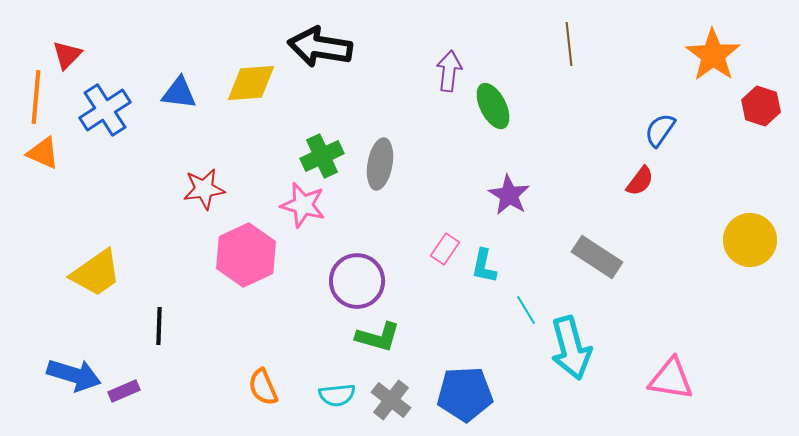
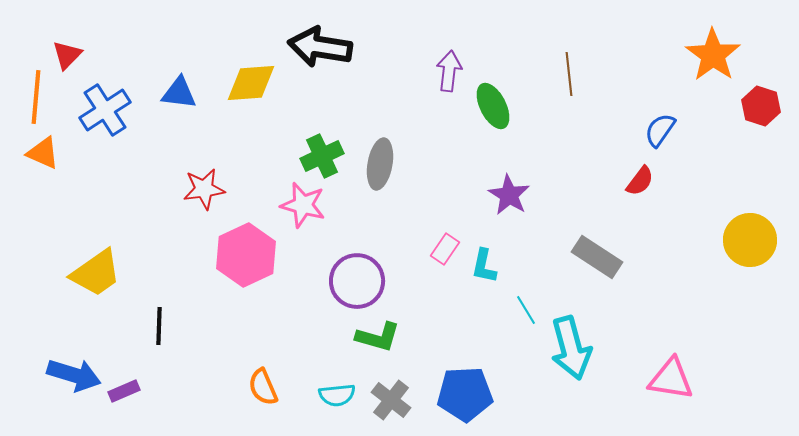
brown line: moved 30 px down
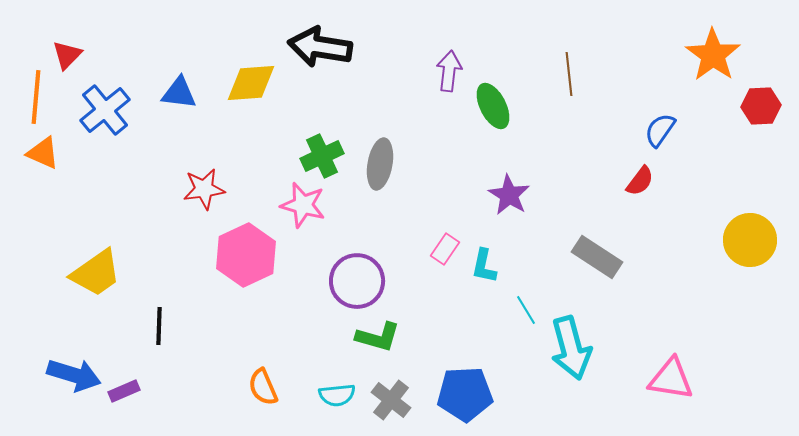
red hexagon: rotated 21 degrees counterclockwise
blue cross: rotated 6 degrees counterclockwise
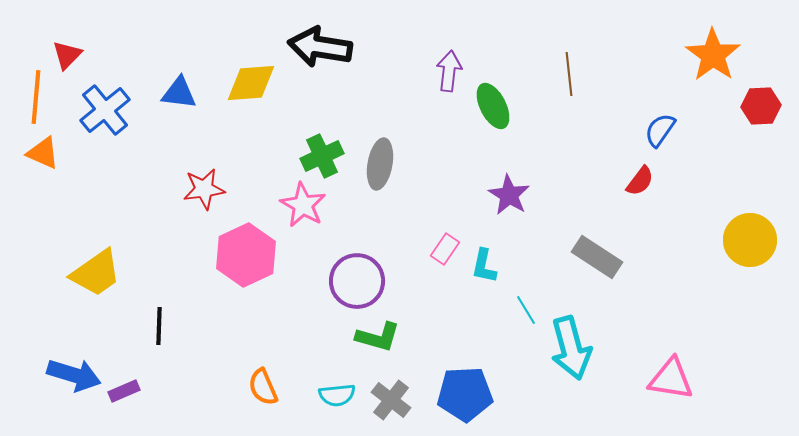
pink star: rotated 15 degrees clockwise
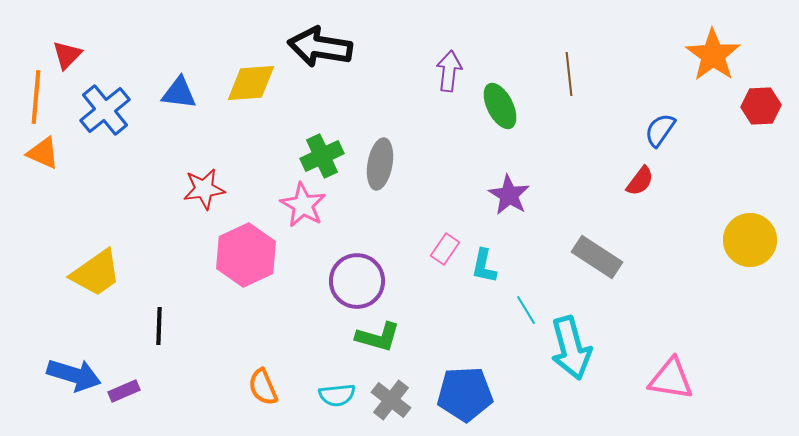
green ellipse: moved 7 px right
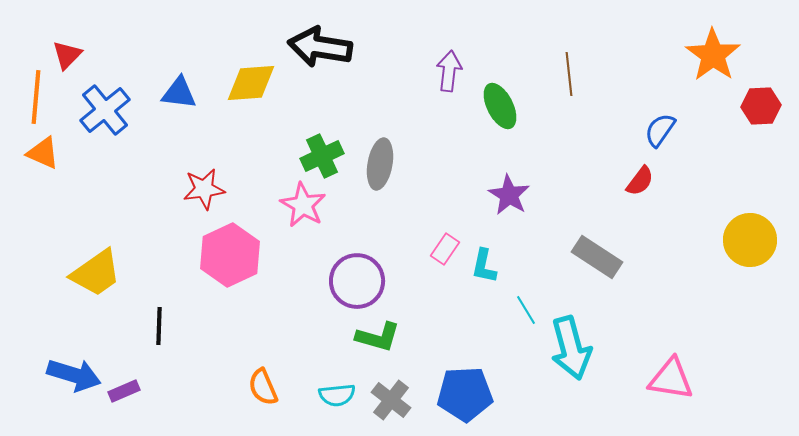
pink hexagon: moved 16 px left
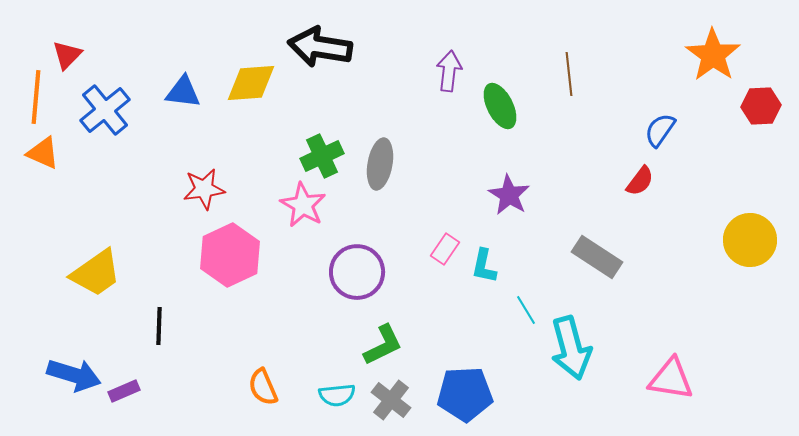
blue triangle: moved 4 px right, 1 px up
purple circle: moved 9 px up
green L-shape: moved 5 px right, 8 px down; rotated 42 degrees counterclockwise
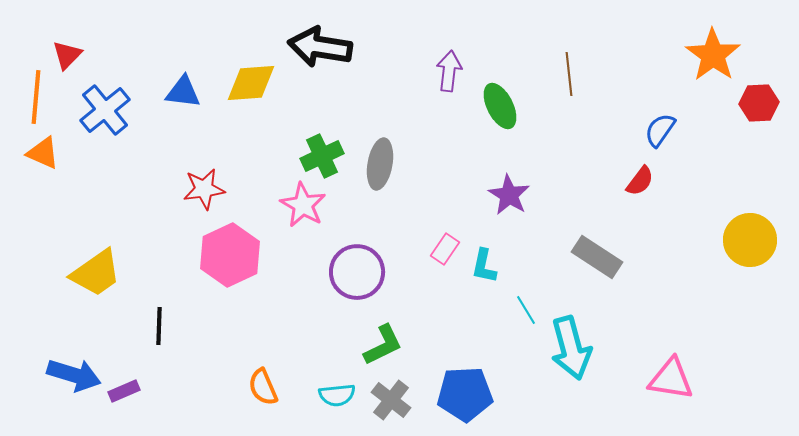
red hexagon: moved 2 px left, 3 px up
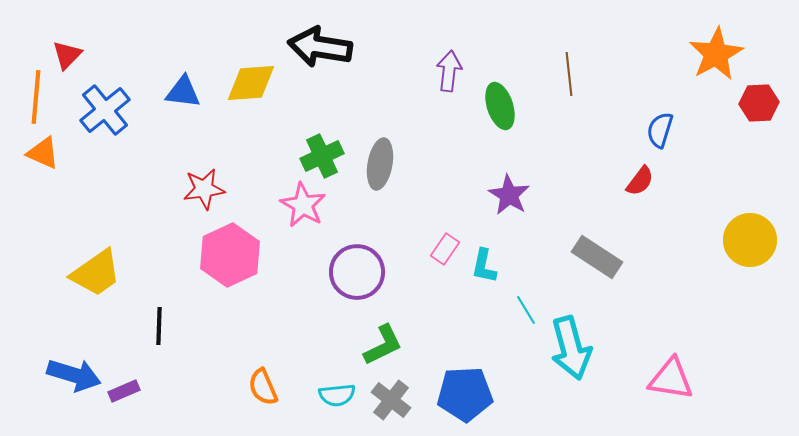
orange star: moved 3 px right, 1 px up; rotated 8 degrees clockwise
green ellipse: rotated 9 degrees clockwise
blue semicircle: rotated 18 degrees counterclockwise
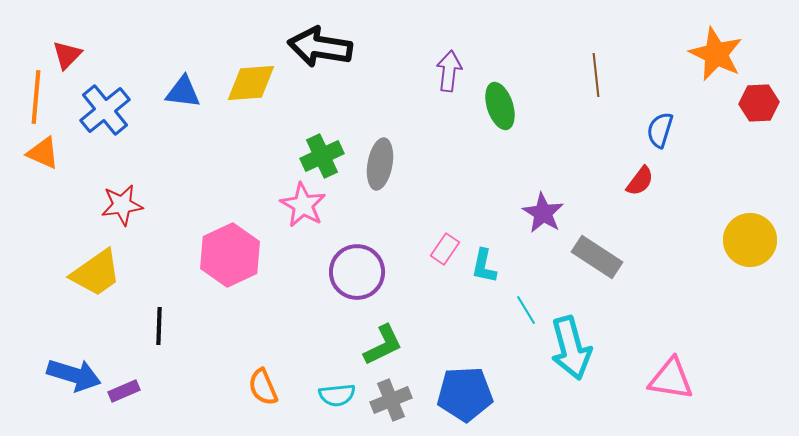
orange star: rotated 18 degrees counterclockwise
brown line: moved 27 px right, 1 px down
red star: moved 82 px left, 16 px down
purple star: moved 34 px right, 18 px down
gray cross: rotated 30 degrees clockwise
